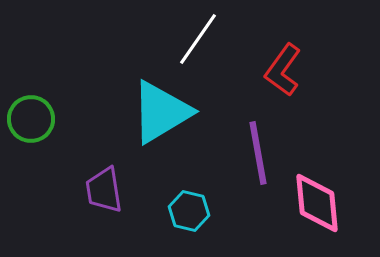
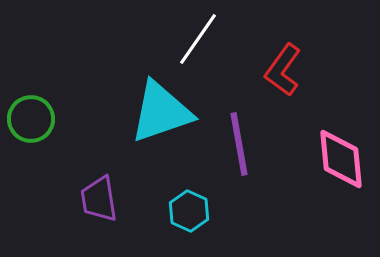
cyan triangle: rotated 12 degrees clockwise
purple line: moved 19 px left, 9 px up
purple trapezoid: moved 5 px left, 9 px down
pink diamond: moved 24 px right, 44 px up
cyan hexagon: rotated 12 degrees clockwise
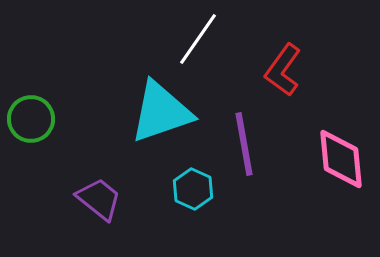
purple line: moved 5 px right
purple trapezoid: rotated 138 degrees clockwise
cyan hexagon: moved 4 px right, 22 px up
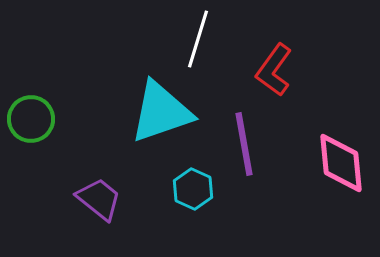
white line: rotated 18 degrees counterclockwise
red L-shape: moved 9 px left
pink diamond: moved 4 px down
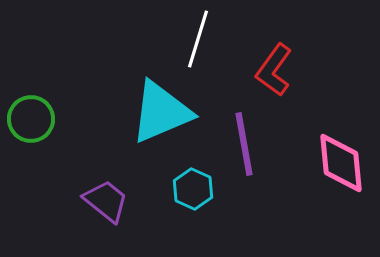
cyan triangle: rotated 4 degrees counterclockwise
purple trapezoid: moved 7 px right, 2 px down
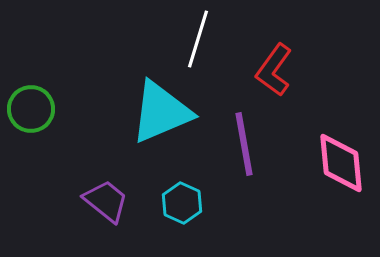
green circle: moved 10 px up
cyan hexagon: moved 11 px left, 14 px down
